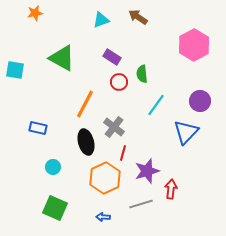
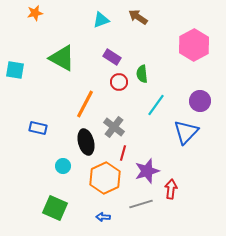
cyan circle: moved 10 px right, 1 px up
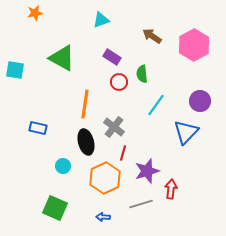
brown arrow: moved 14 px right, 19 px down
orange line: rotated 20 degrees counterclockwise
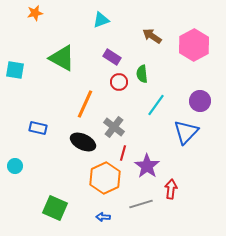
orange line: rotated 16 degrees clockwise
black ellipse: moved 3 px left; rotated 50 degrees counterclockwise
cyan circle: moved 48 px left
purple star: moved 5 px up; rotated 20 degrees counterclockwise
